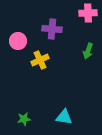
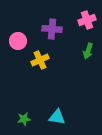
pink cross: moved 1 px left, 7 px down; rotated 18 degrees counterclockwise
cyan triangle: moved 7 px left
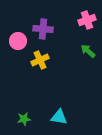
purple cross: moved 9 px left
green arrow: rotated 112 degrees clockwise
cyan triangle: moved 2 px right
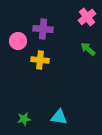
pink cross: moved 3 px up; rotated 18 degrees counterclockwise
green arrow: moved 2 px up
yellow cross: rotated 30 degrees clockwise
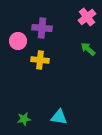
purple cross: moved 1 px left, 1 px up
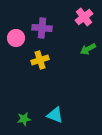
pink cross: moved 3 px left
pink circle: moved 2 px left, 3 px up
green arrow: rotated 70 degrees counterclockwise
yellow cross: rotated 24 degrees counterclockwise
cyan triangle: moved 4 px left, 2 px up; rotated 12 degrees clockwise
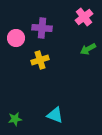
green star: moved 9 px left
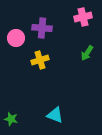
pink cross: moved 1 px left; rotated 24 degrees clockwise
green arrow: moved 1 px left, 4 px down; rotated 28 degrees counterclockwise
green star: moved 4 px left; rotated 24 degrees clockwise
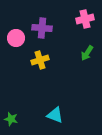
pink cross: moved 2 px right, 2 px down
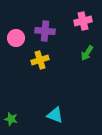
pink cross: moved 2 px left, 2 px down
purple cross: moved 3 px right, 3 px down
